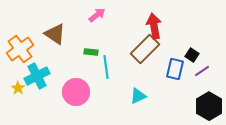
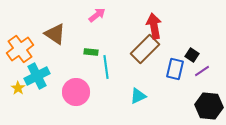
black hexagon: rotated 24 degrees counterclockwise
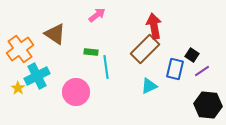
cyan triangle: moved 11 px right, 10 px up
black hexagon: moved 1 px left, 1 px up
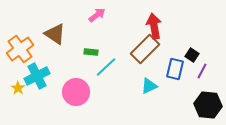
cyan line: rotated 55 degrees clockwise
purple line: rotated 28 degrees counterclockwise
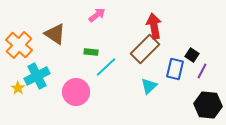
orange cross: moved 1 px left, 4 px up; rotated 12 degrees counterclockwise
cyan triangle: rotated 18 degrees counterclockwise
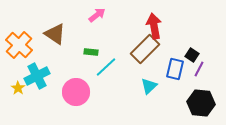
purple line: moved 3 px left, 2 px up
black hexagon: moved 7 px left, 2 px up
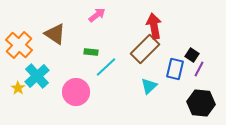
cyan cross: rotated 15 degrees counterclockwise
